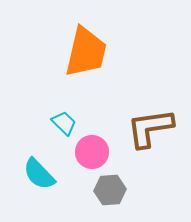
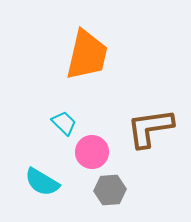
orange trapezoid: moved 1 px right, 3 px down
cyan semicircle: moved 3 px right, 8 px down; rotated 15 degrees counterclockwise
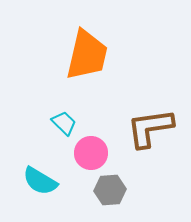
pink circle: moved 1 px left, 1 px down
cyan semicircle: moved 2 px left, 1 px up
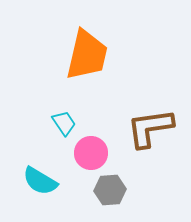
cyan trapezoid: rotated 12 degrees clockwise
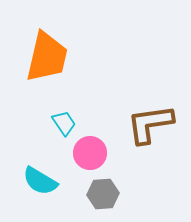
orange trapezoid: moved 40 px left, 2 px down
brown L-shape: moved 4 px up
pink circle: moved 1 px left
gray hexagon: moved 7 px left, 4 px down
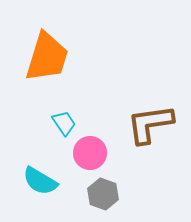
orange trapezoid: rotated 4 degrees clockwise
gray hexagon: rotated 24 degrees clockwise
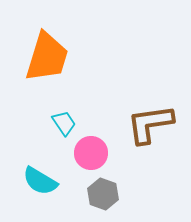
pink circle: moved 1 px right
